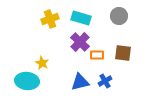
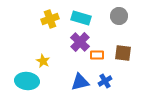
yellow star: moved 1 px right, 2 px up
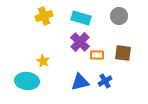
yellow cross: moved 6 px left, 3 px up
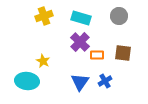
blue triangle: rotated 42 degrees counterclockwise
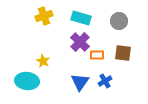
gray circle: moved 5 px down
